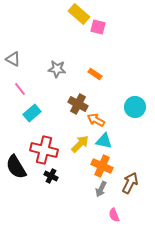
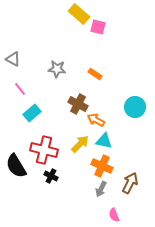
black semicircle: moved 1 px up
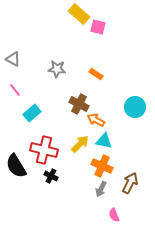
orange rectangle: moved 1 px right
pink line: moved 5 px left, 1 px down
brown cross: moved 1 px right
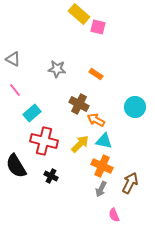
red cross: moved 9 px up
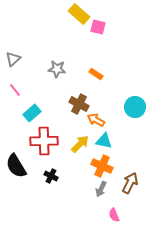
gray triangle: rotated 49 degrees clockwise
red cross: rotated 16 degrees counterclockwise
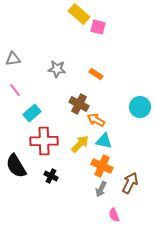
gray triangle: rotated 35 degrees clockwise
cyan circle: moved 5 px right
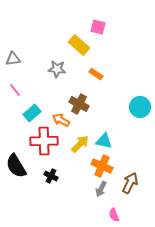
yellow rectangle: moved 31 px down
orange arrow: moved 35 px left
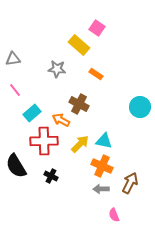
pink square: moved 1 px left, 1 px down; rotated 21 degrees clockwise
gray arrow: rotated 63 degrees clockwise
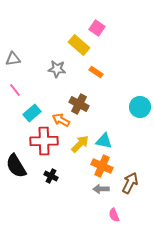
orange rectangle: moved 2 px up
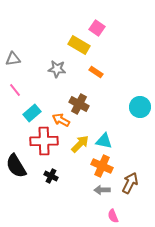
yellow rectangle: rotated 10 degrees counterclockwise
gray arrow: moved 1 px right, 1 px down
pink semicircle: moved 1 px left, 1 px down
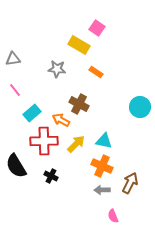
yellow arrow: moved 4 px left
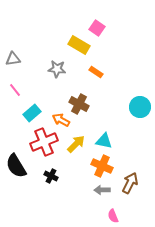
red cross: moved 1 px down; rotated 20 degrees counterclockwise
